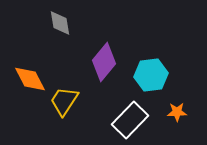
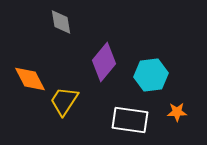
gray diamond: moved 1 px right, 1 px up
white rectangle: rotated 54 degrees clockwise
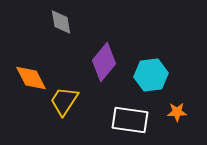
orange diamond: moved 1 px right, 1 px up
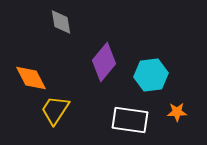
yellow trapezoid: moved 9 px left, 9 px down
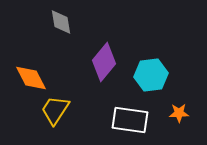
orange star: moved 2 px right, 1 px down
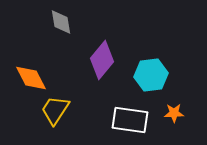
purple diamond: moved 2 px left, 2 px up
orange star: moved 5 px left
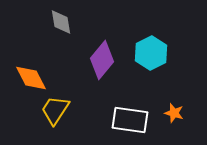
cyan hexagon: moved 22 px up; rotated 20 degrees counterclockwise
orange star: rotated 18 degrees clockwise
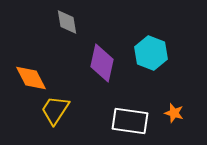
gray diamond: moved 6 px right
cyan hexagon: rotated 12 degrees counterclockwise
purple diamond: moved 3 px down; rotated 27 degrees counterclockwise
white rectangle: moved 1 px down
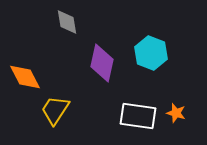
orange diamond: moved 6 px left, 1 px up
orange star: moved 2 px right
white rectangle: moved 8 px right, 5 px up
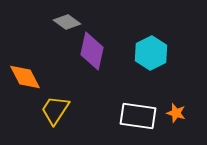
gray diamond: rotated 44 degrees counterclockwise
cyan hexagon: rotated 12 degrees clockwise
purple diamond: moved 10 px left, 12 px up
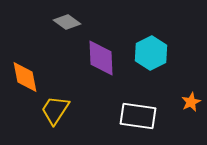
purple diamond: moved 9 px right, 7 px down; rotated 15 degrees counterclockwise
orange diamond: rotated 16 degrees clockwise
orange star: moved 15 px right, 11 px up; rotated 30 degrees clockwise
